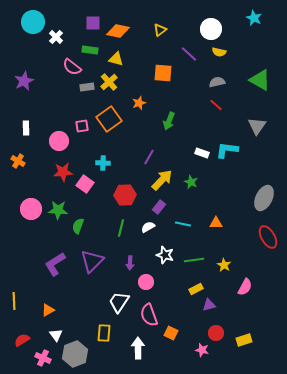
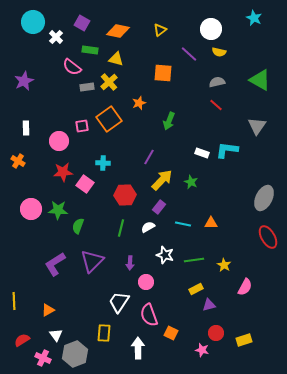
purple square at (93, 23): moved 11 px left; rotated 28 degrees clockwise
orange triangle at (216, 223): moved 5 px left
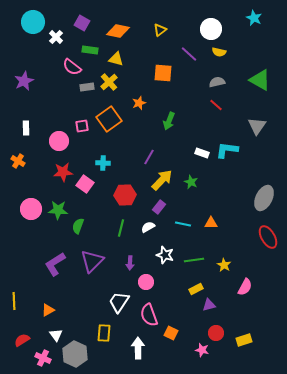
gray hexagon at (75, 354): rotated 15 degrees counterclockwise
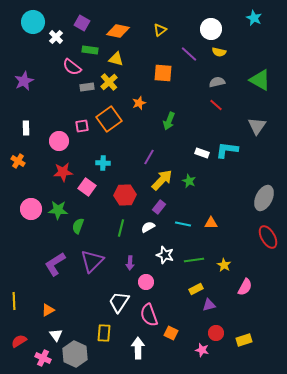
green star at (191, 182): moved 2 px left, 1 px up
pink square at (85, 184): moved 2 px right, 3 px down
red semicircle at (22, 340): moved 3 px left, 1 px down
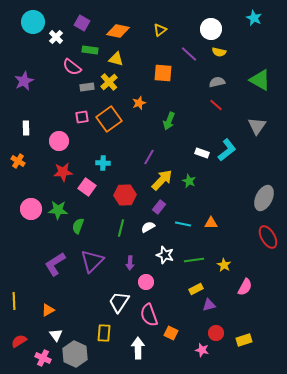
pink square at (82, 126): moved 9 px up
cyan L-shape at (227, 150): rotated 135 degrees clockwise
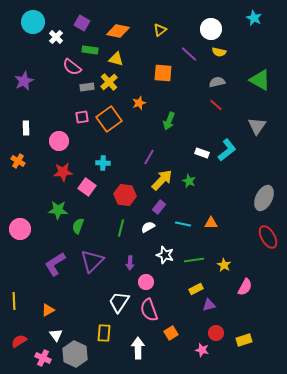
red hexagon at (125, 195): rotated 10 degrees clockwise
pink circle at (31, 209): moved 11 px left, 20 px down
pink semicircle at (149, 315): moved 5 px up
orange square at (171, 333): rotated 32 degrees clockwise
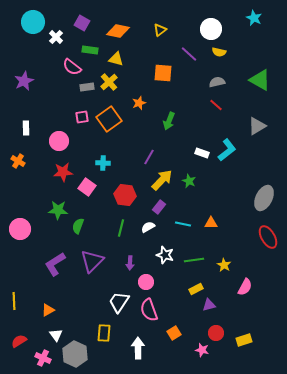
gray triangle at (257, 126): rotated 24 degrees clockwise
orange square at (171, 333): moved 3 px right
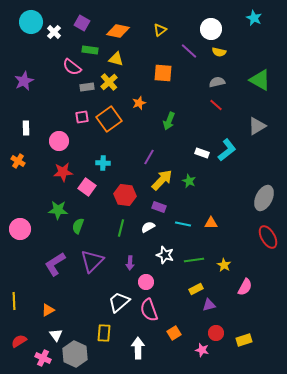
cyan circle at (33, 22): moved 2 px left
white cross at (56, 37): moved 2 px left, 5 px up
purple line at (189, 54): moved 3 px up
purple rectangle at (159, 207): rotated 72 degrees clockwise
white trapezoid at (119, 302): rotated 15 degrees clockwise
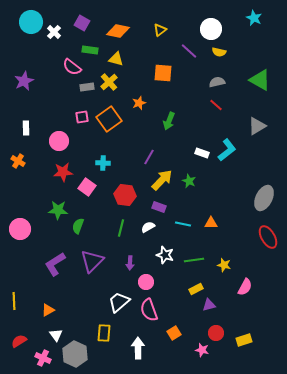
yellow star at (224, 265): rotated 16 degrees counterclockwise
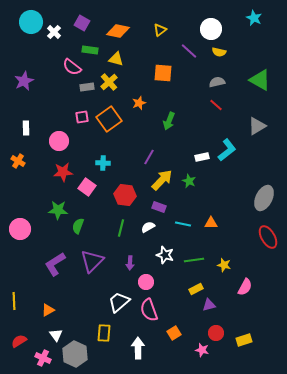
white rectangle at (202, 153): moved 4 px down; rotated 32 degrees counterclockwise
